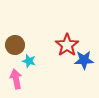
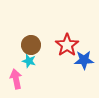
brown circle: moved 16 px right
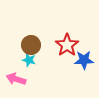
cyan star: moved 1 px up
pink arrow: rotated 60 degrees counterclockwise
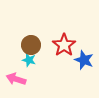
red star: moved 3 px left
blue star: rotated 24 degrees clockwise
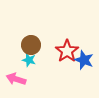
red star: moved 3 px right, 6 px down
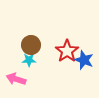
cyan star: rotated 16 degrees counterclockwise
